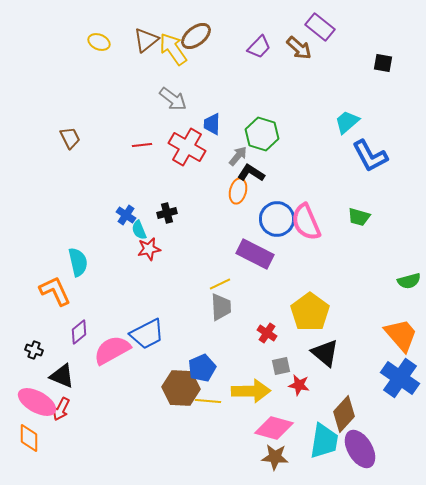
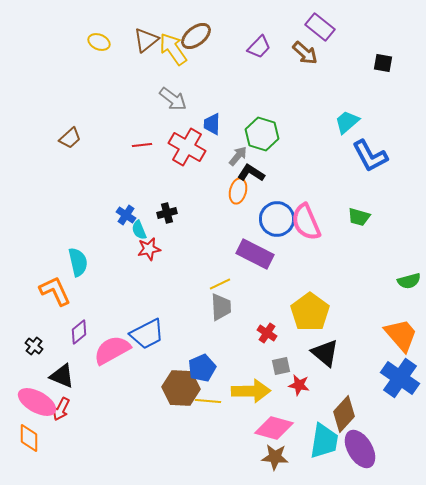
brown arrow at (299, 48): moved 6 px right, 5 px down
brown trapezoid at (70, 138): rotated 75 degrees clockwise
black cross at (34, 350): moved 4 px up; rotated 18 degrees clockwise
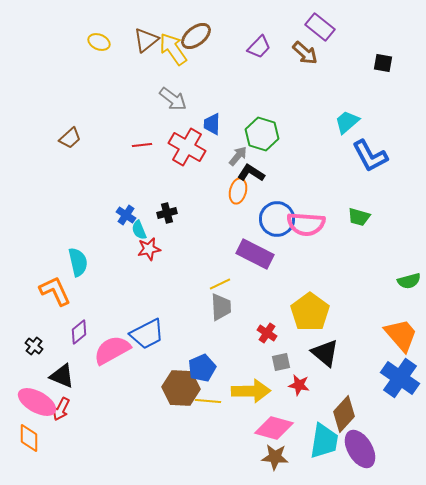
pink semicircle at (306, 222): moved 2 px down; rotated 63 degrees counterclockwise
gray square at (281, 366): moved 4 px up
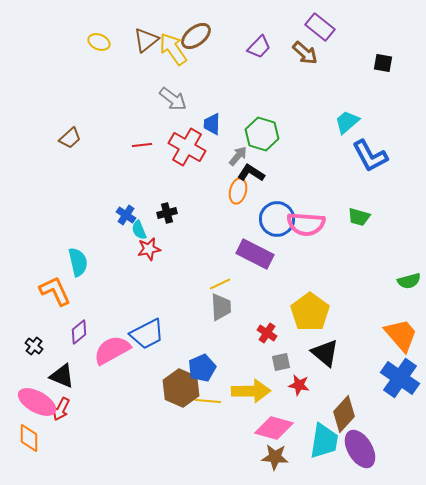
brown hexagon at (181, 388): rotated 21 degrees clockwise
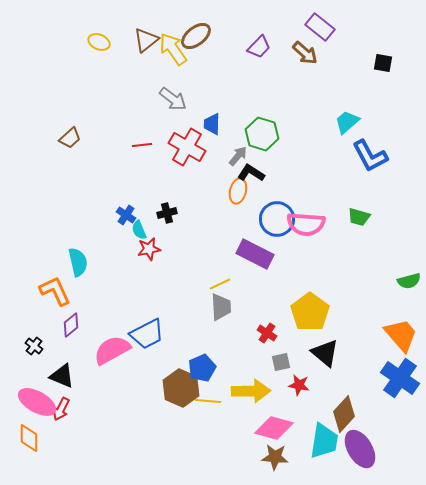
purple diamond at (79, 332): moved 8 px left, 7 px up
